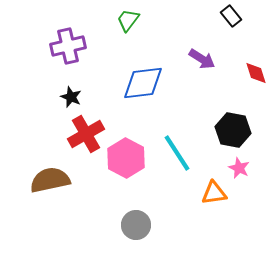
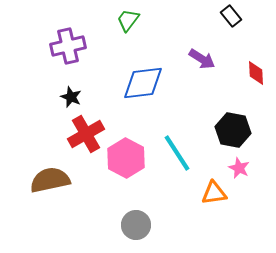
red diamond: rotated 15 degrees clockwise
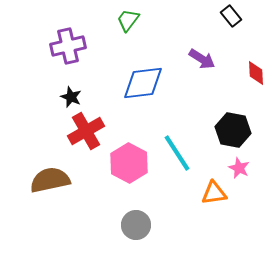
red cross: moved 3 px up
pink hexagon: moved 3 px right, 5 px down
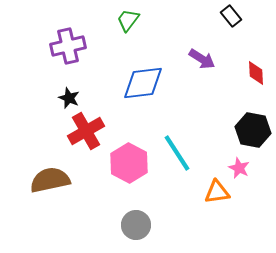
black star: moved 2 px left, 1 px down
black hexagon: moved 20 px right
orange triangle: moved 3 px right, 1 px up
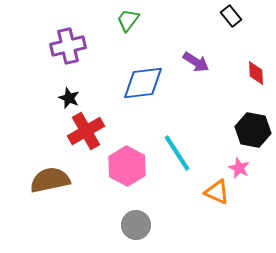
purple arrow: moved 6 px left, 3 px down
pink hexagon: moved 2 px left, 3 px down
orange triangle: rotated 32 degrees clockwise
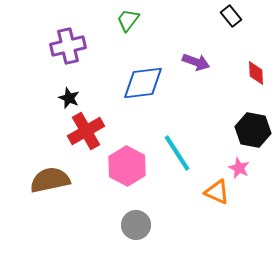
purple arrow: rotated 12 degrees counterclockwise
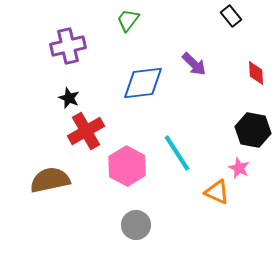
purple arrow: moved 2 px left, 2 px down; rotated 24 degrees clockwise
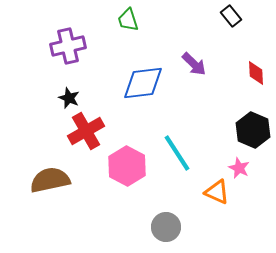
green trapezoid: rotated 55 degrees counterclockwise
black hexagon: rotated 12 degrees clockwise
gray circle: moved 30 px right, 2 px down
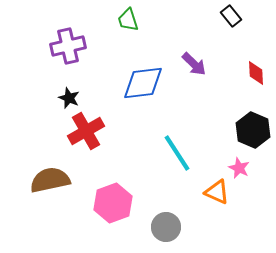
pink hexagon: moved 14 px left, 37 px down; rotated 12 degrees clockwise
